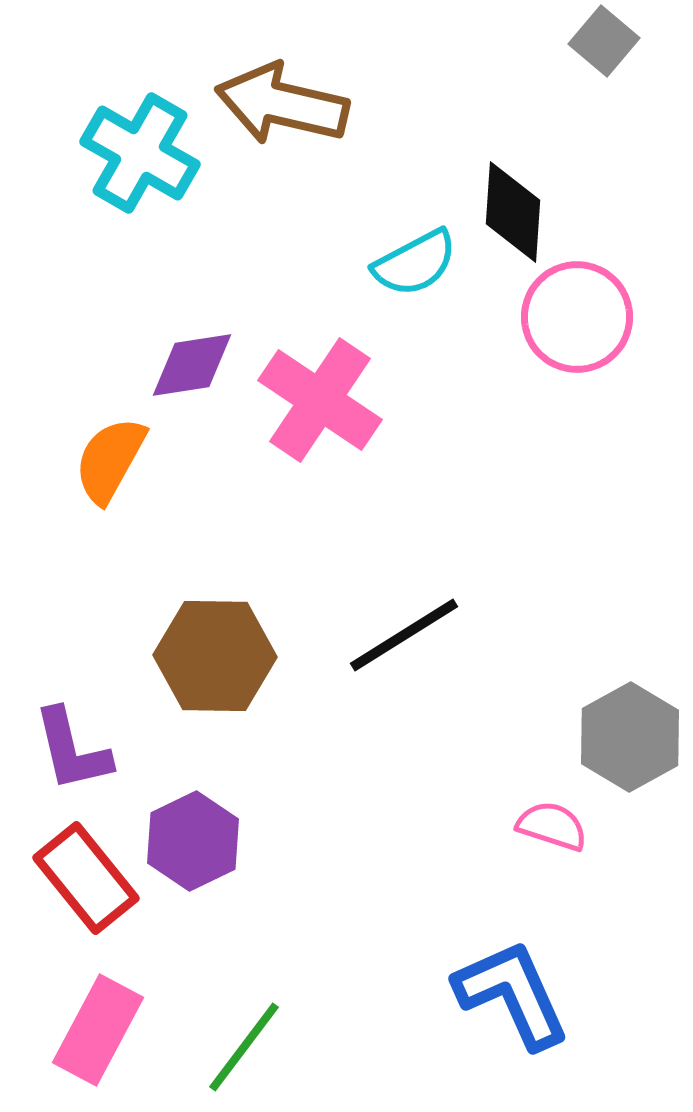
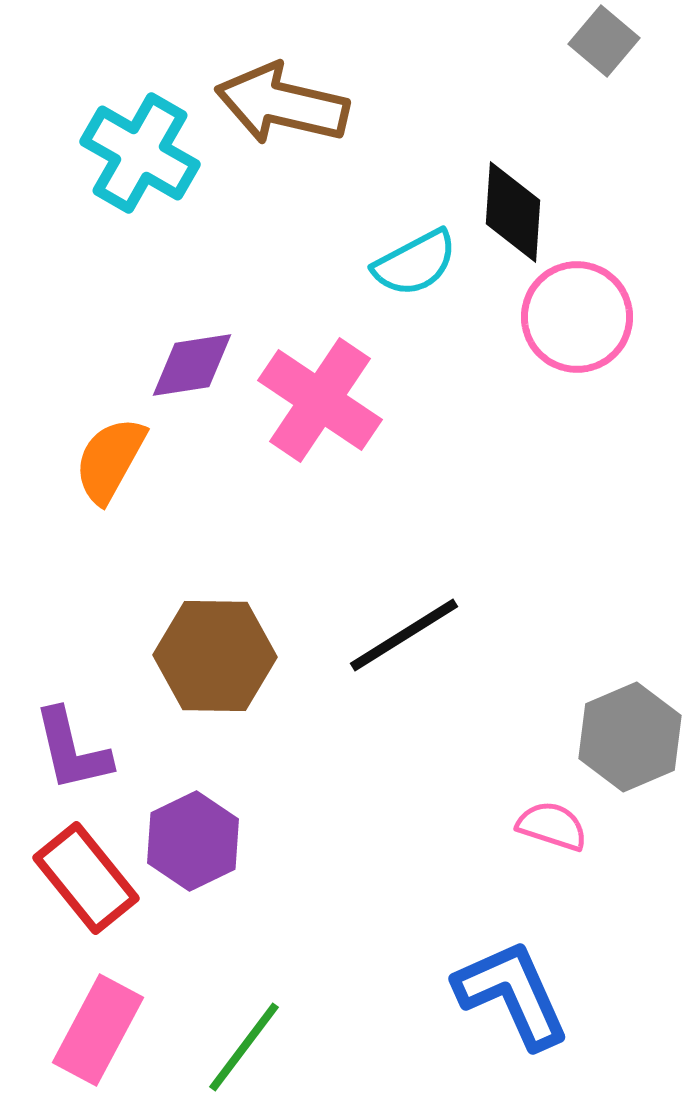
gray hexagon: rotated 6 degrees clockwise
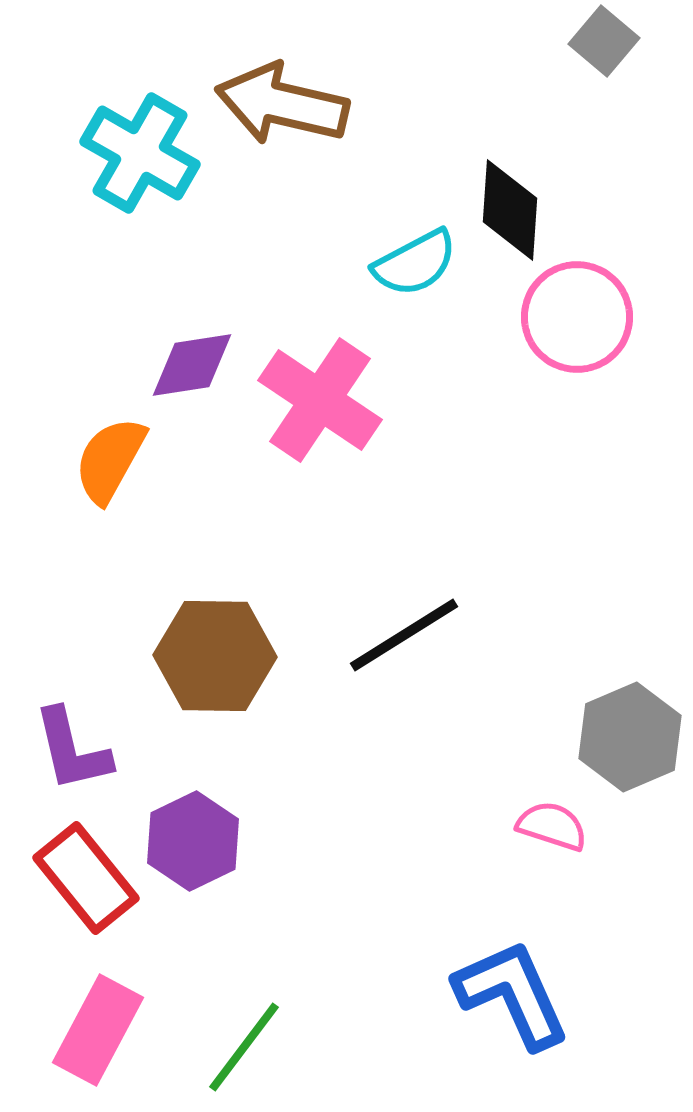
black diamond: moved 3 px left, 2 px up
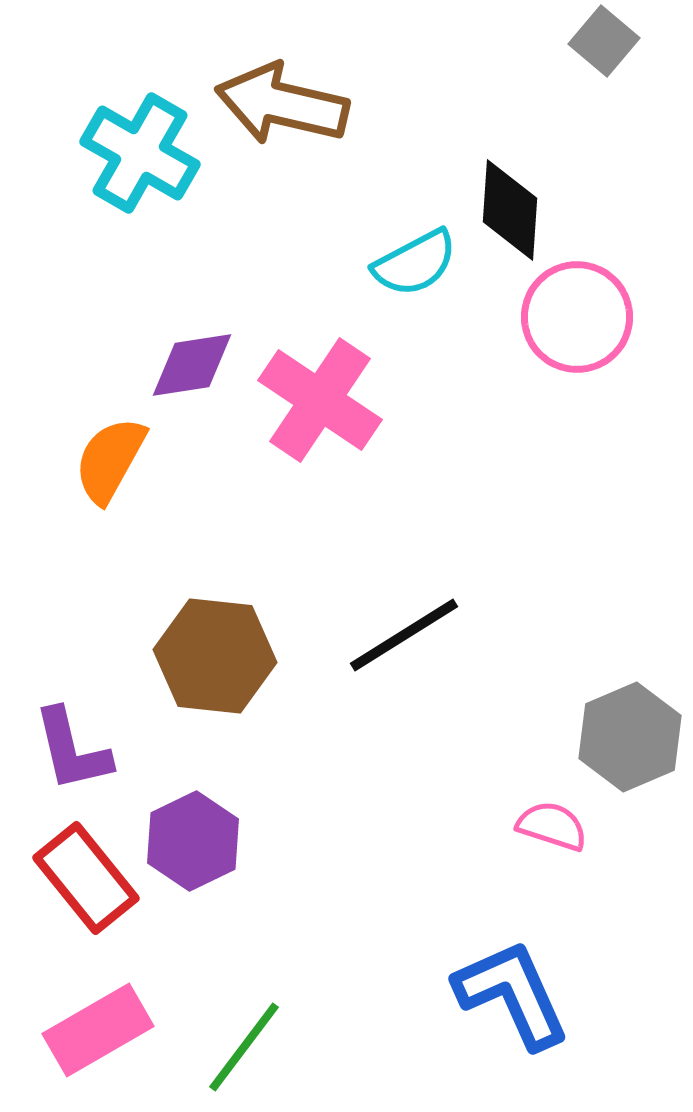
brown hexagon: rotated 5 degrees clockwise
pink rectangle: rotated 32 degrees clockwise
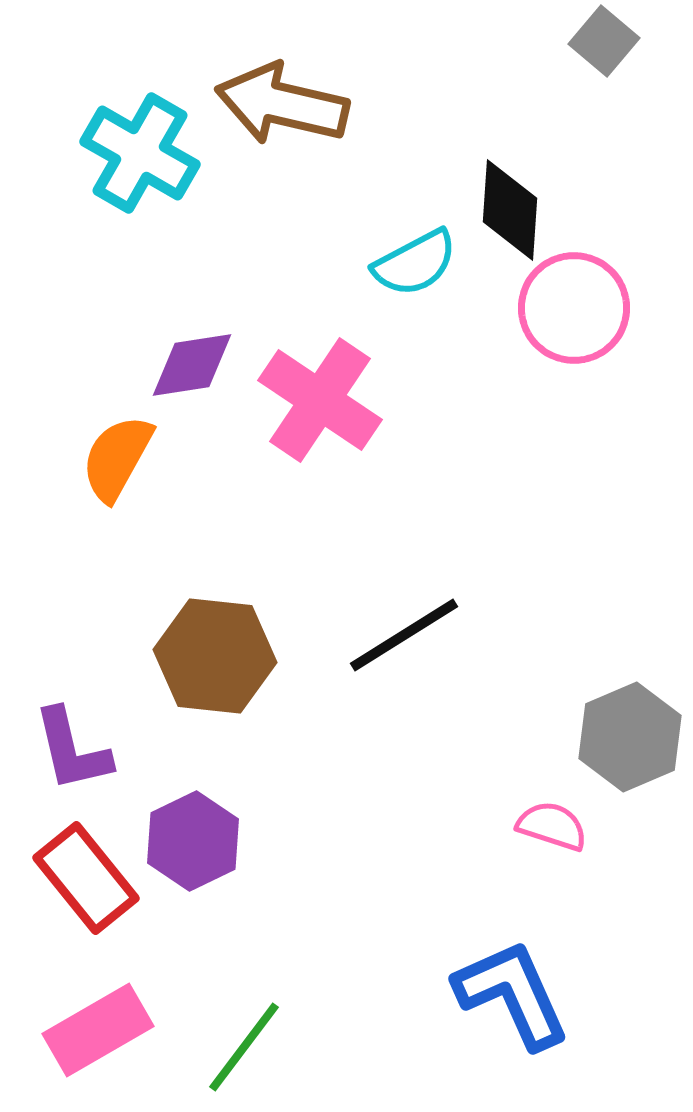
pink circle: moved 3 px left, 9 px up
orange semicircle: moved 7 px right, 2 px up
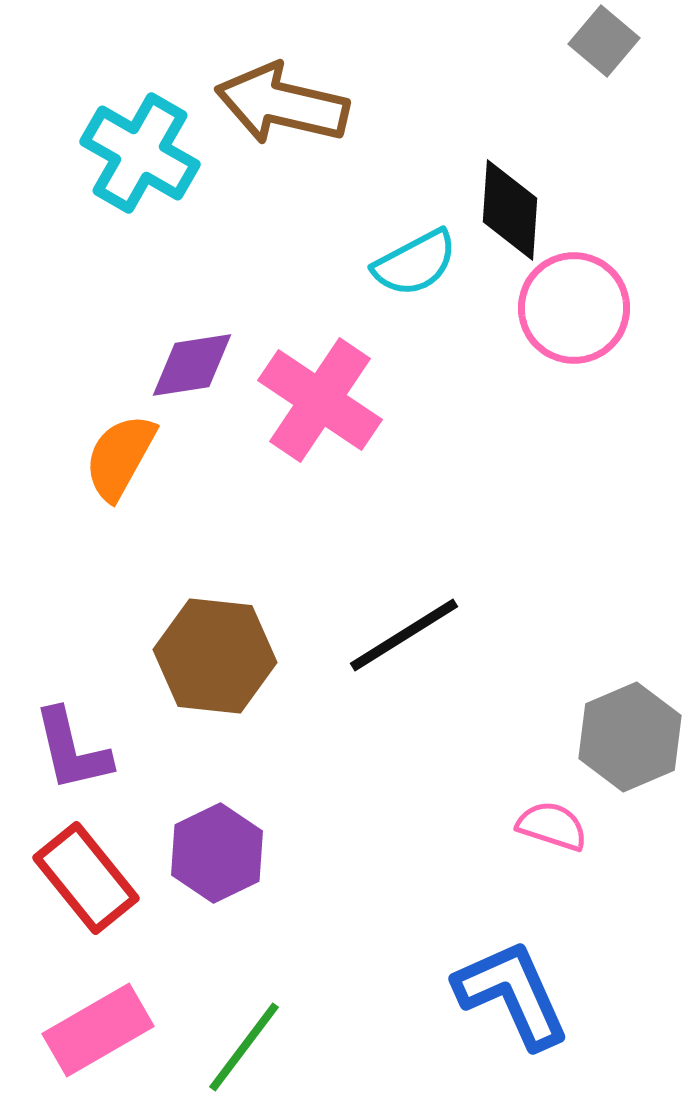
orange semicircle: moved 3 px right, 1 px up
purple hexagon: moved 24 px right, 12 px down
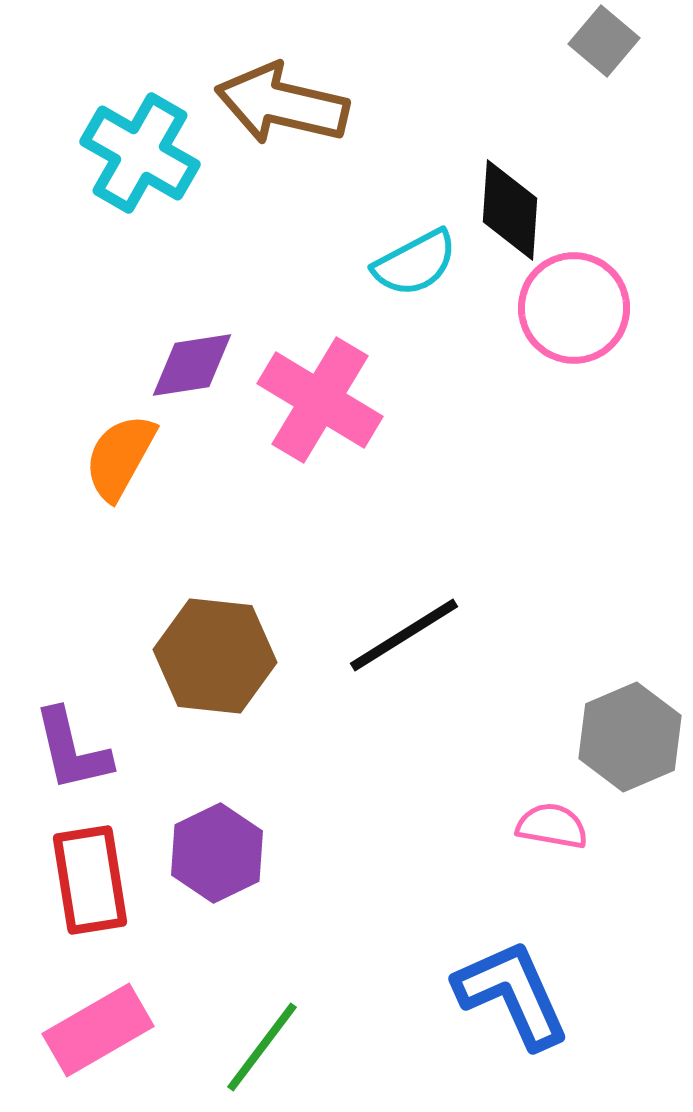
pink cross: rotated 3 degrees counterclockwise
pink semicircle: rotated 8 degrees counterclockwise
red rectangle: moved 4 px right, 2 px down; rotated 30 degrees clockwise
green line: moved 18 px right
